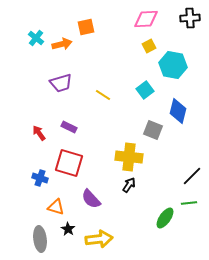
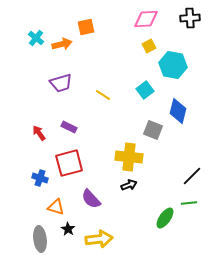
red square: rotated 32 degrees counterclockwise
black arrow: rotated 35 degrees clockwise
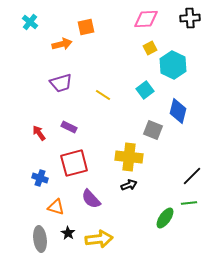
cyan cross: moved 6 px left, 16 px up
yellow square: moved 1 px right, 2 px down
cyan hexagon: rotated 16 degrees clockwise
red square: moved 5 px right
black star: moved 4 px down
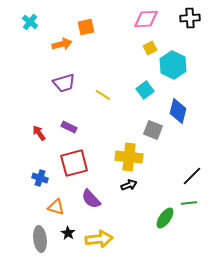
purple trapezoid: moved 3 px right
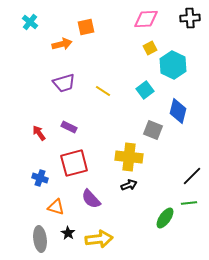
yellow line: moved 4 px up
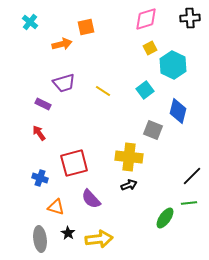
pink diamond: rotated 15 degrees counterclockwise
purple rectangle: moved 26 px left, 23 px up
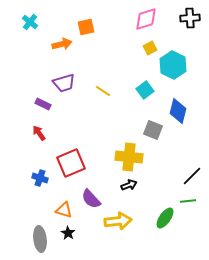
red square: moved 3 px left; rotated 8 degrees counterclockwise
green line: moved 1 px left, 2 px up
orange triangle: moved 8 px right, 3 px down
yellow arrow: moved 19 px right, 18 px up
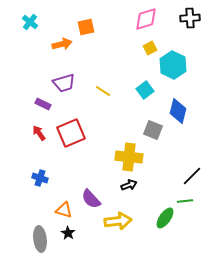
red square: moved 30 px up
green line: moved 3 px left
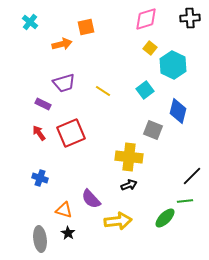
yellow square: rotated 24 degrees counterclockwise
green ellipse: rotated 10 degrees clockwise
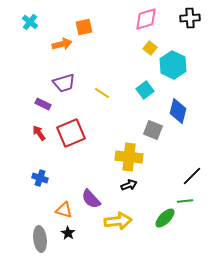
orange square: moved 2 px left
yellow line: moved 1 px left, 2 px down
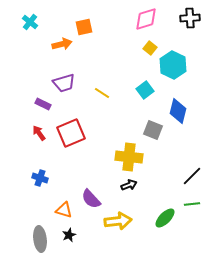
green line: moved 7 px right, 3 px down
black star: moved 1 px right, 2 px down; rotated 16 degrees clockwise
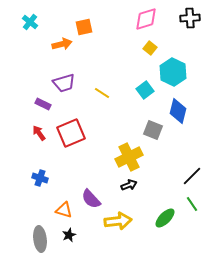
cyan hexagon: moved 7 px down
yellow cross: rotated 32 degrees counterclockwise
green line: rotated 63 degrees clockwise
